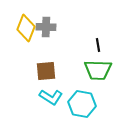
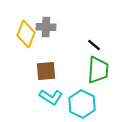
yellow diamond: moved 6 px down
black line: moved 4 px left; rotated 40 degrees counterclockwise
green trapezoid: rotated 88 degrees counterclockwise
cyan hexagon: rotated 16 degrees clockwise
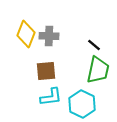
gray cross: moved 3 px right, 9 px down
green trapezoid: rotated 8 degrees clockwise
cyan L-shape: rotated 40 degrees counterclockwise
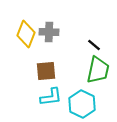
gray cross: moved 4 px up
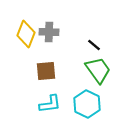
green trapezoid: rotated 48 degrees counterclockwise
cyan L-shape: moved 1 px left, 7 px down
cyan hexagon: moved 5 px right
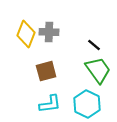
brown square: rotated 10 degrees counterclockwise
